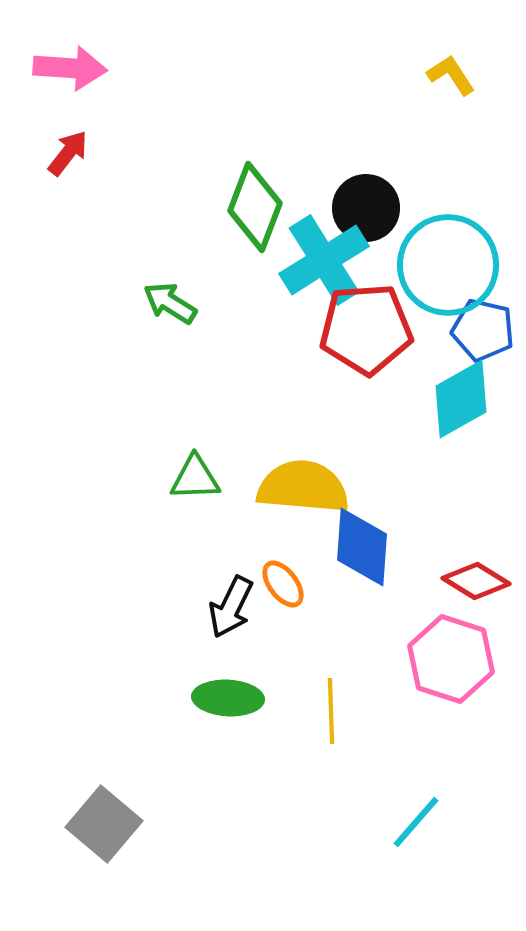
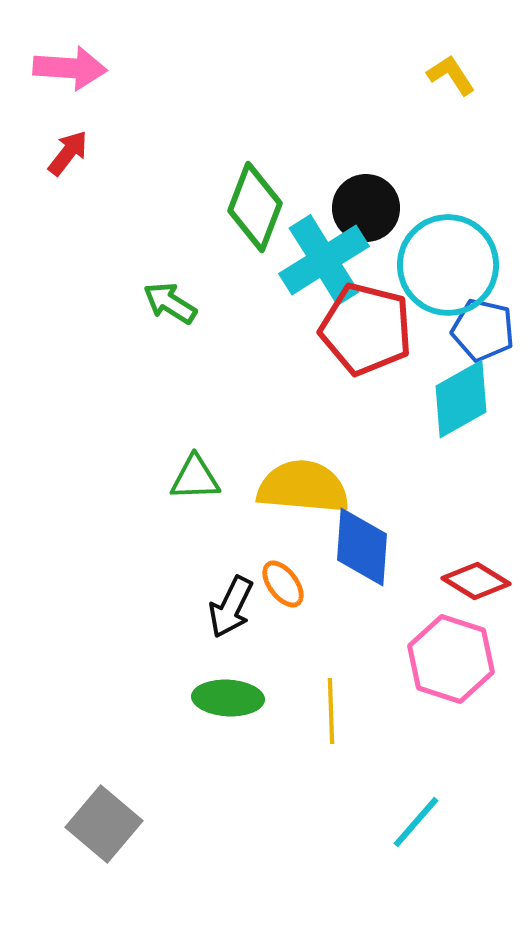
red pentagon: rotated 18 degrees clockwise
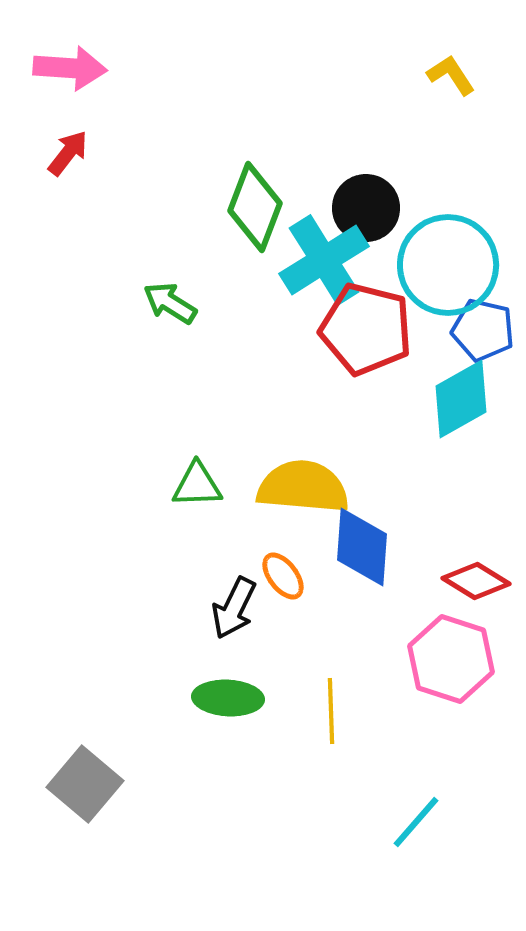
green triangle: moved 2 px right, 7 px down
orange ellipse: moved 8 px up
black arrow: moved 3 px right, 1 px down
gray square: moved 19 px left, 40 px up
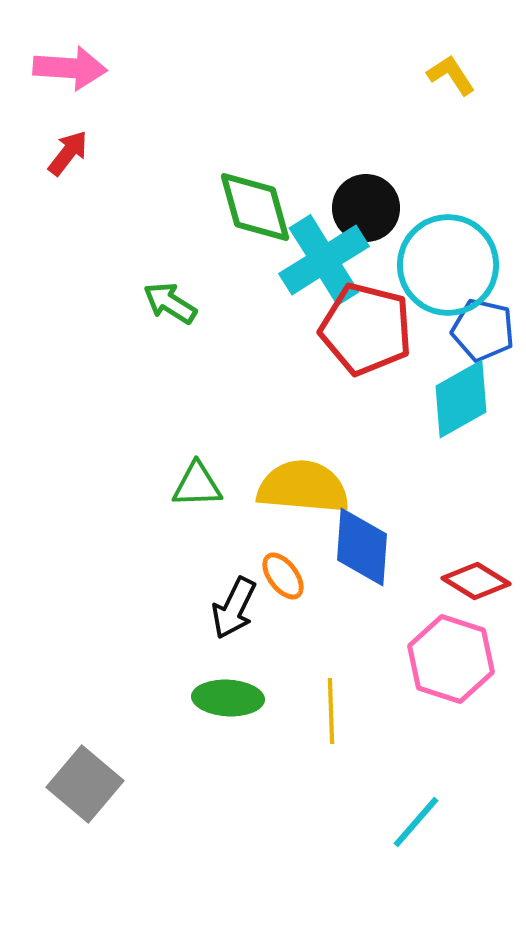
green diamond: rotated 36 degrees counterclockwise
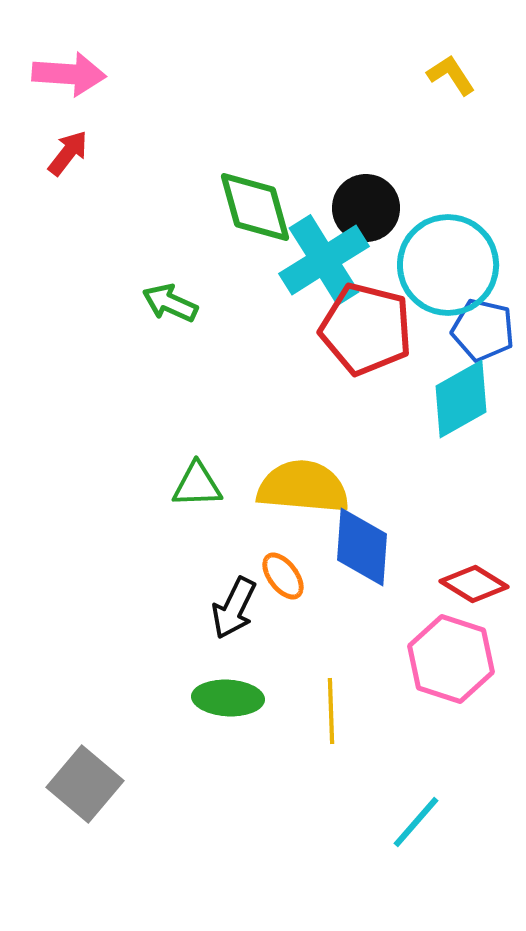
pink arrow: moved 1 px left, 6 px down
green arrow: rotated 8 degrees counterclockwise
red diamond: moved 2 px left, 3 px down
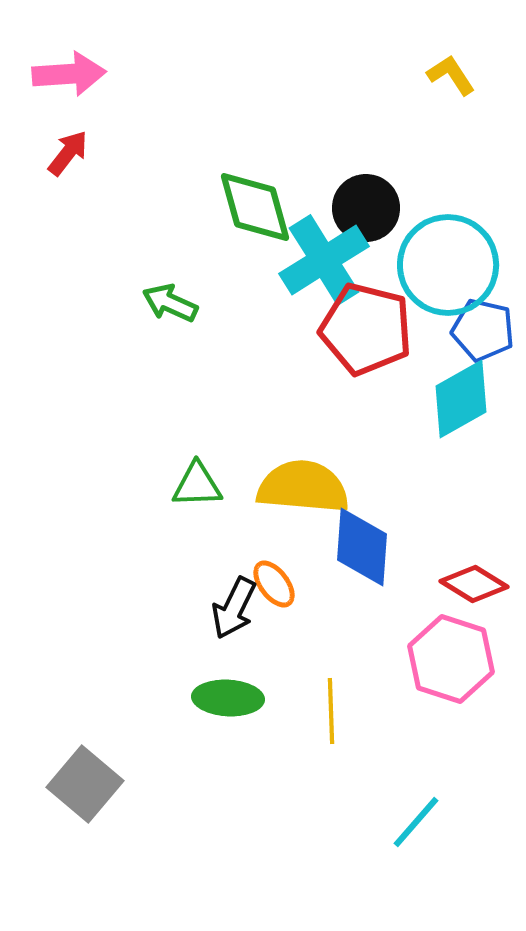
pink arrow: rotated 8 degrees counterclockwise
orange ellipse: moved 9 px left, 8 px down
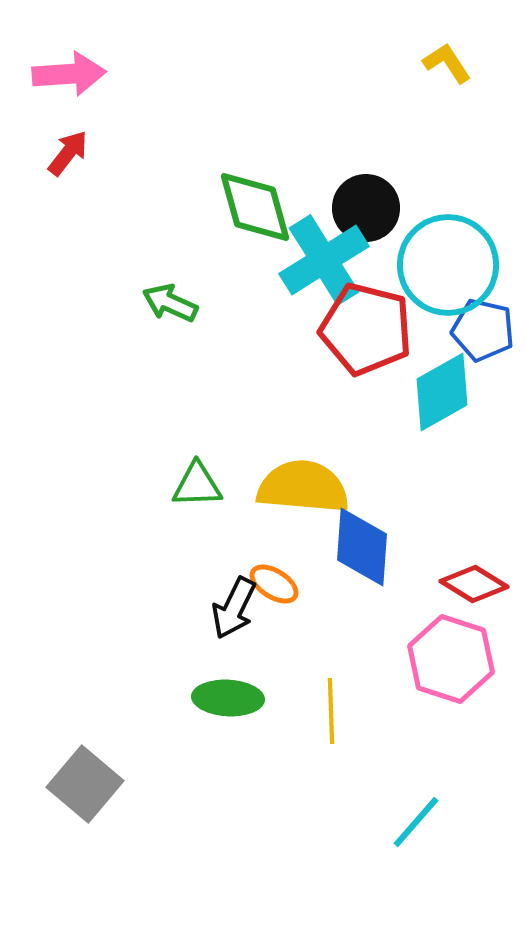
yellow L-shape: moved 4 px left, 12 px up
cyan diamond: moved 19 px left, 7 px up
orange ellipse: rotated 21 degrees counterclockwise
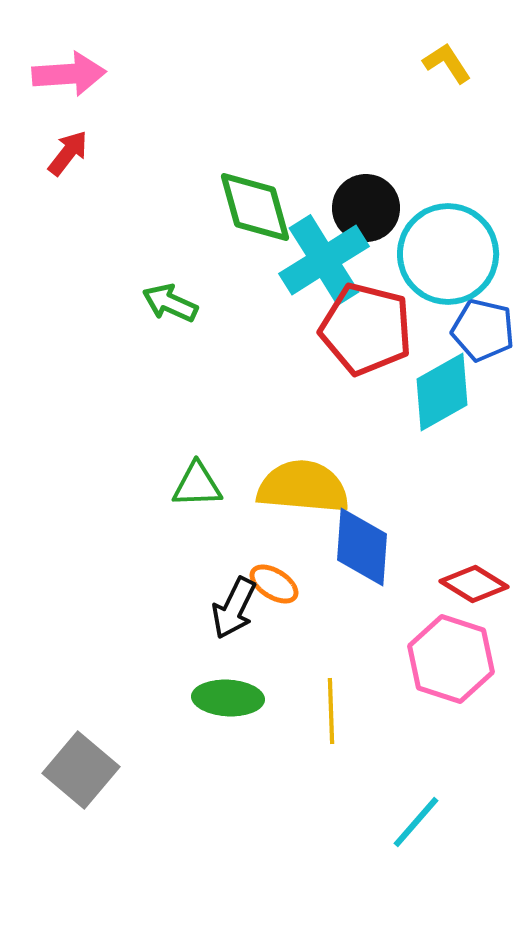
cyan circle: moved 11 px up
gray square: moved 4 px left, 14 px up
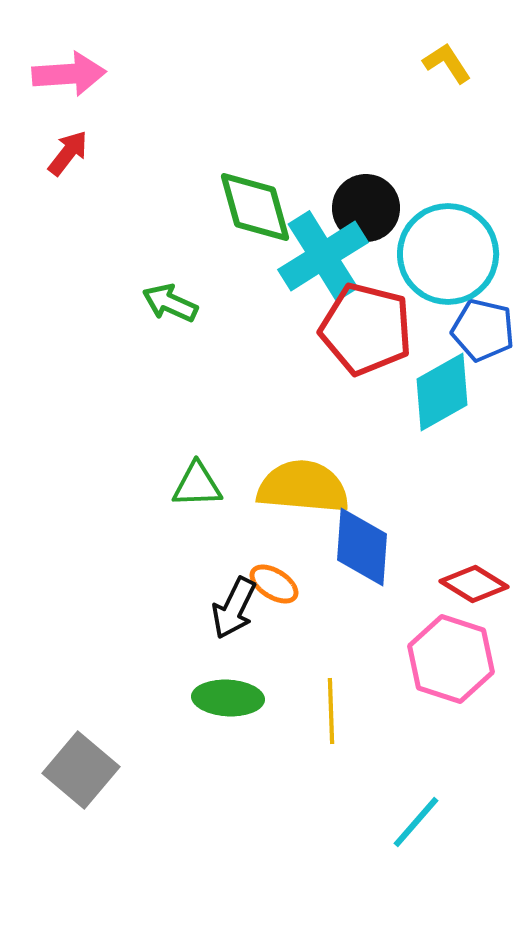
cyan cross: moved 1 px left, 4 px up
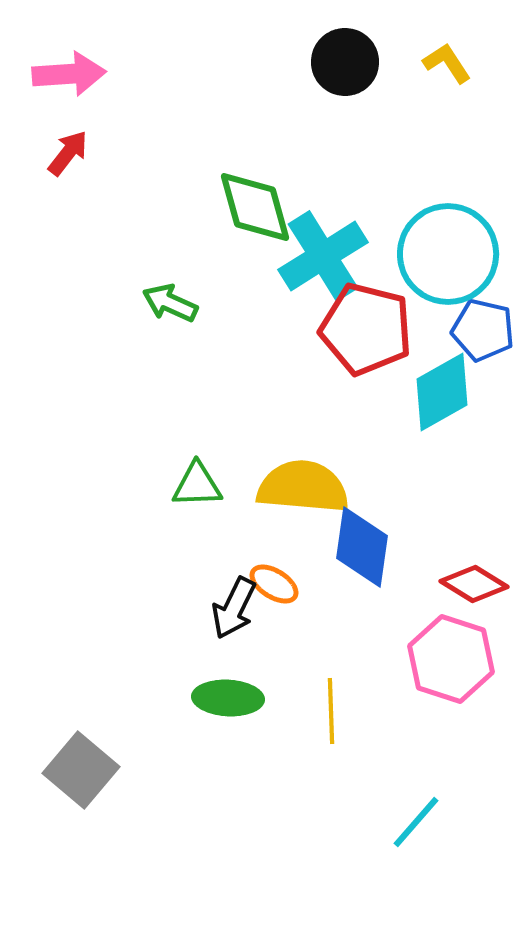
black circle: moved 21 px left, 146 px up
blue diamond: rotated 4 degrees clockwise
